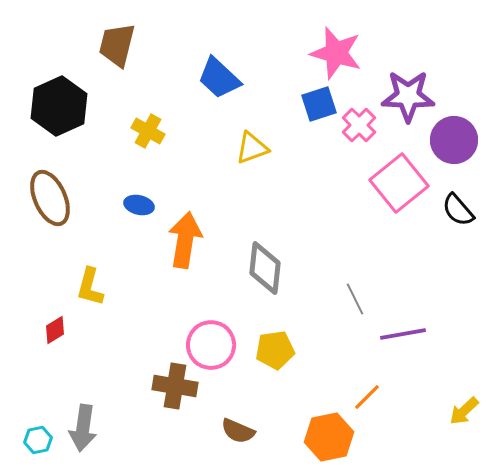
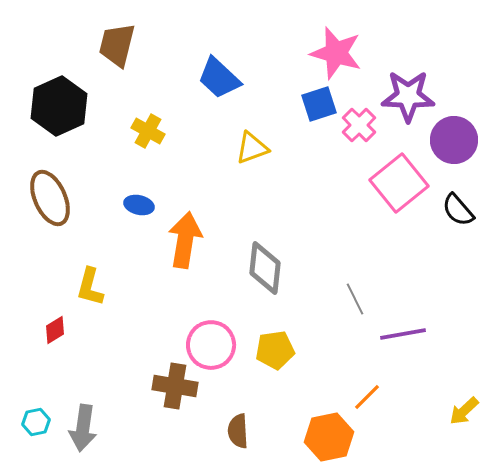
brown semicircle: rotated 64 degrees clockwise
cyan hexagon: moved 2 px left, 18 px up
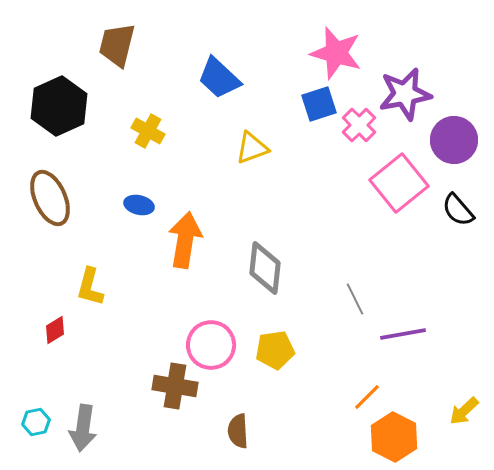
purple star: moved 3 px left, 2 px up; rotated 12 degrees counterclockwise
orange hexagon: moved 65 px right; rotated 21 degrees counterclockwise
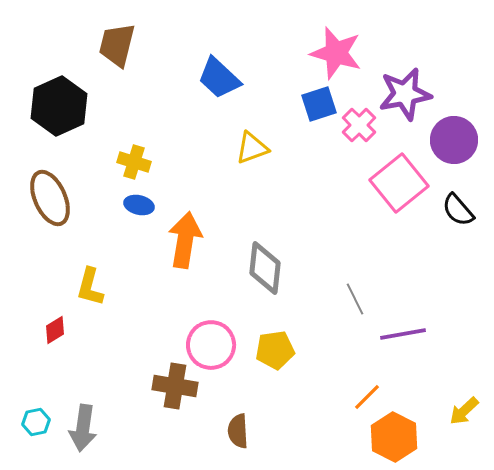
yellow cross: moved 14 px left, 31 px down; rotated 12 degrees counterclockwise
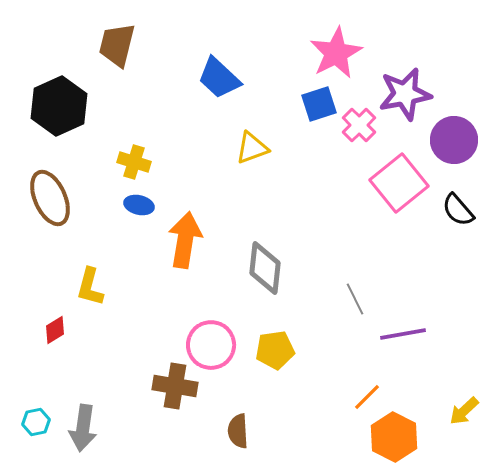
pink star: rotated 28 degrees clockwise
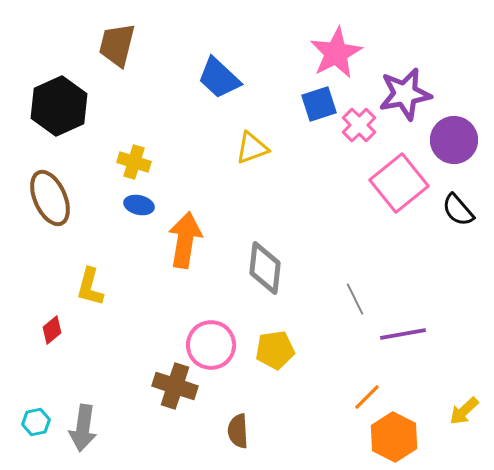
red diamond: moved 3 px left; rotated 8 degrees counterclockwise
brown cross: rotated 9 degrees clockwise
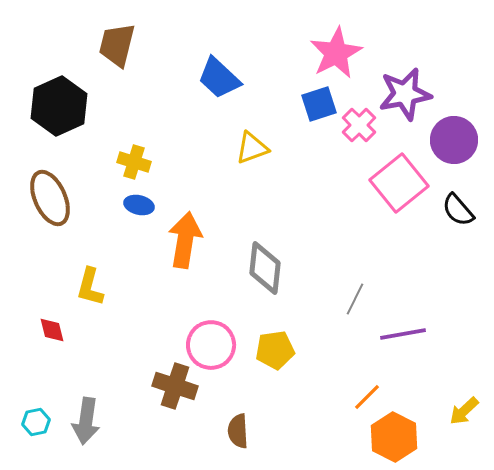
gray line: rotated 52 degrees clockwise
red diamond: rotated 64 degrees counterclockwise
gray arrow: moved 3 px right, 7 px up
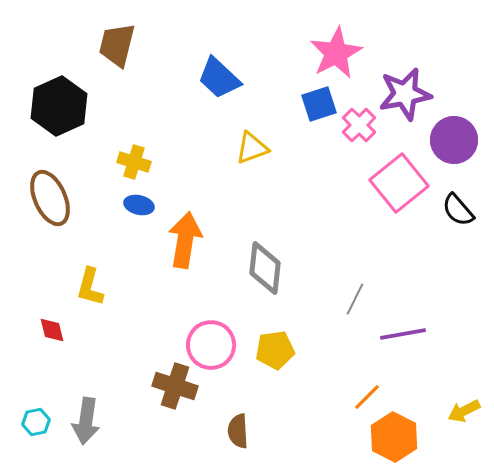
yellow arrow: rotated 16 degrees clockwise
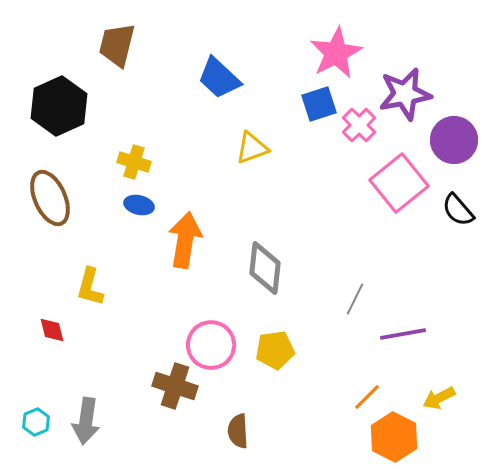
yellow arrow: moved 25 px left, 13 px up
cyan hexagon: rotated 12 degrees counterclockwise
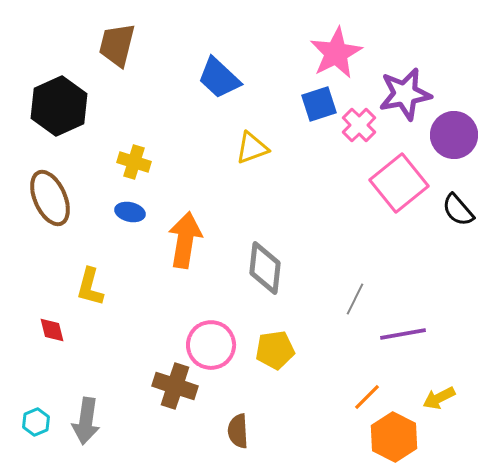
purple circle: moved 5 px up
blue ellipse: moved 9 px left, 7 px down
